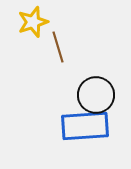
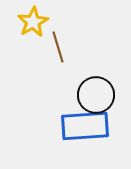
yellow star: rotated 12 degrees counterclockwise
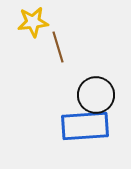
yellow star: rotated 24 degrees clockwise
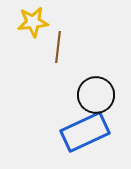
brown line: rotated 24 degrees clockwise
blue rectangle: moved 6 px down; rotated 21 degrees counterclockwise
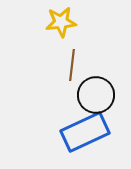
yellow star: moved 28 px right
brown line: moved 14 px right, 18 px down
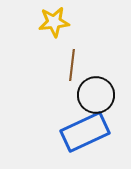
yellow star: moved 7 px left
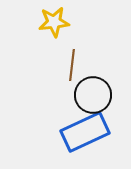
black circle: moved 3 px left
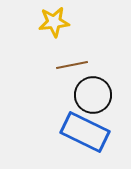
brown line: rotated 72 degrees clockwise
blue rectangle: rotated 51 degrees clockwise
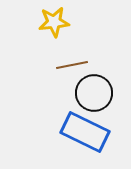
black circle: moved 1 px right, 2 px up
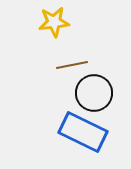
blue rectangle: moved 2 px left
